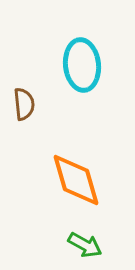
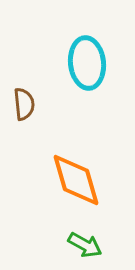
cyan ellipse: moved 5 px right, 2 px up
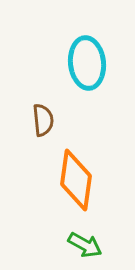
brown semicircle: moved 19 px right, 16 px down
orange diamond: rotated 24 degrees clockwise
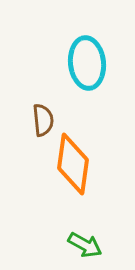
orange diamond: moved 3 px left, 16 px up
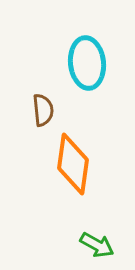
brown semicircle: moved 10 px up
green arrow: moved 12 px right
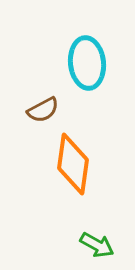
brown semicircle: rotated 68 degrees clockwise
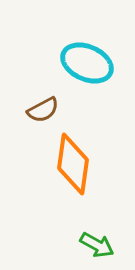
cyan ellipse: rotated 60 degrees counterclockwise
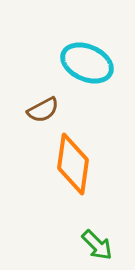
green arrow: rotated 16 degrees clockwise
